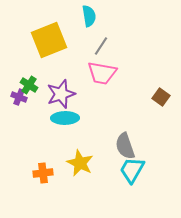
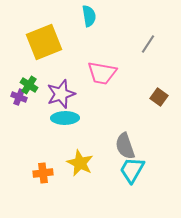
yellow square: moved 5 px left, 2 px down
gray line: moved 47 px right, 2 px up
brown square: moved 2 px left
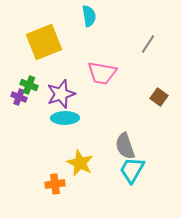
green cross: rotated 12 degrees counterclockwise
orange cross: moved 12 px right, 11 px down
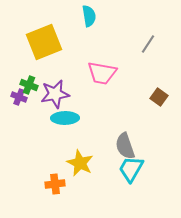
purple star: moved 6 px left; rotated 8 degrees clockwise
cyan trapezoid: moved 1 px left, 1 px up
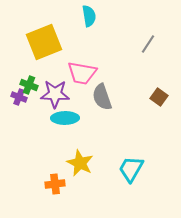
pink trapezoid: moved 20 px left
purple star: rotated 12 degrees clockwise
gray semicircle: moved 23 px left, 49 px up
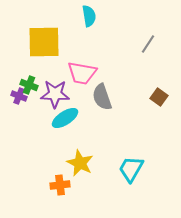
yellow square: rotated 21 degrees clockwise
purple cross: moved 1 px up
cyan ellipse: rotated 32 degrees counterclockwise
orange cross: moved 5 px right, 1 px down
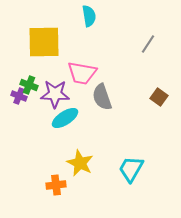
orange cross: moved 4 px left
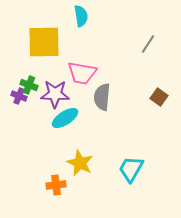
cyan semicircle: moved 8 px left
gray semicircle: rotated 24 degrees clockwise
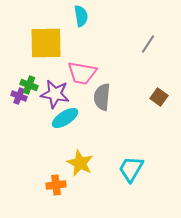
yellow square: moved 2 px right, 1 px down
purple star: rotated 8 degrees clockwise
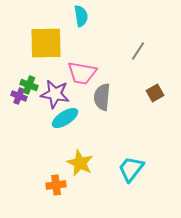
gray line: moved 10 px left, 7 px down
brown square: moved 4 px left, 4 px up; rotated 24 degrees clockwise
cyan trapezoid: rotated 8 degrees clockwise
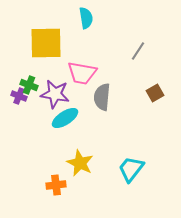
cyan semicircle: moved 5 px right, 2 px down
